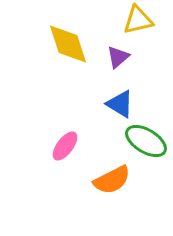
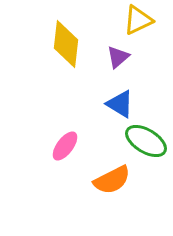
yellow triangle: rotated 12 degrees counterclockwise
yellow diamond: moved 2 px left; rotated 24 degrees clockwise
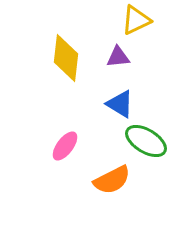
yellow triangle: moved 2 px left
yellow diamond: moved 14 px down
purple triangle: rotated 35 degrees clockwise
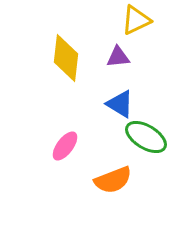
green ellipse: moved 4 px up
orange semicircle: moved 1 px right; rotated 6 degrees clockwise
